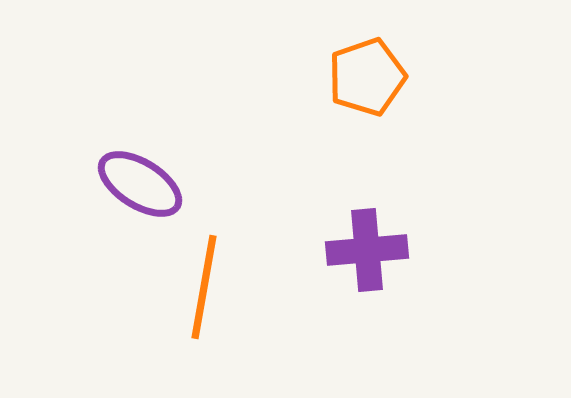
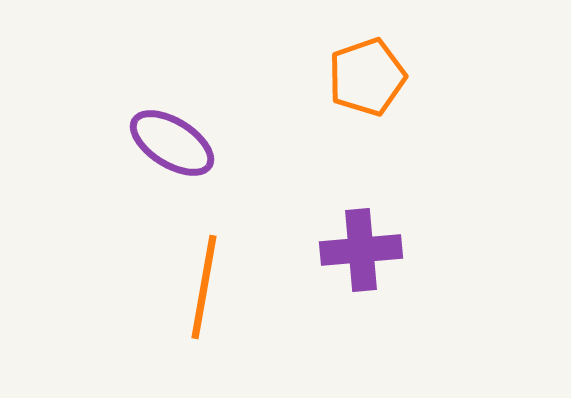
purple ellipse: moved 32 px right, 41 px up
purple cross: moved 6 px left
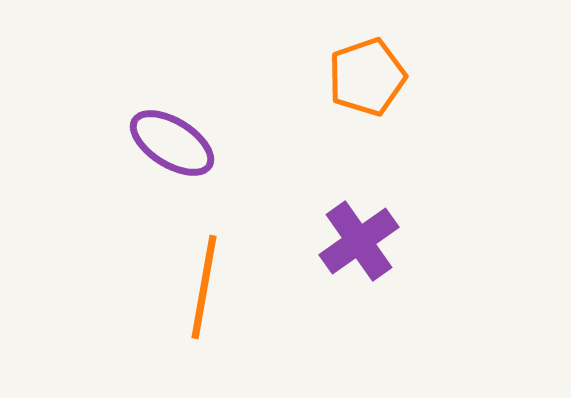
purple cross: moved 2 px left, 9 px up; rotated 30 degrees counterclockwise
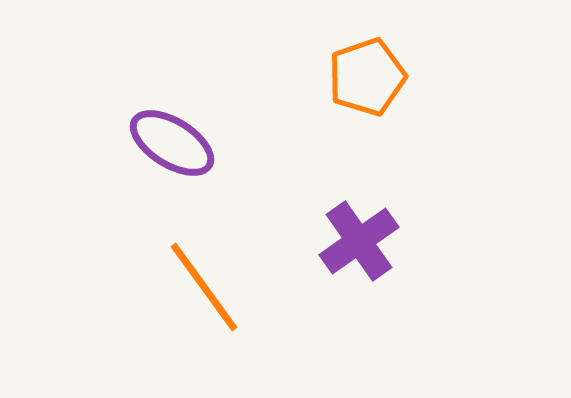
orange line: rotated 46 degrees counterclockwise
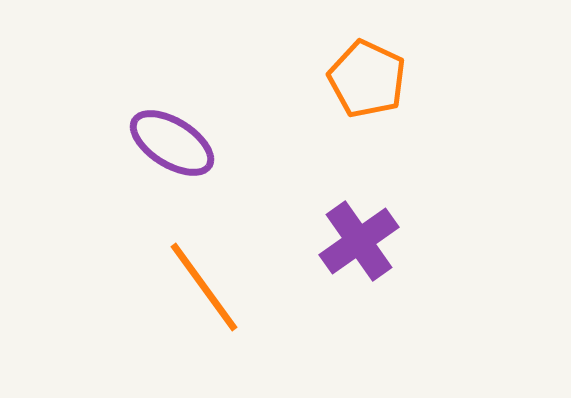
orange pentagon: moved 2 px down; rotated 28 degrees counterclockwise
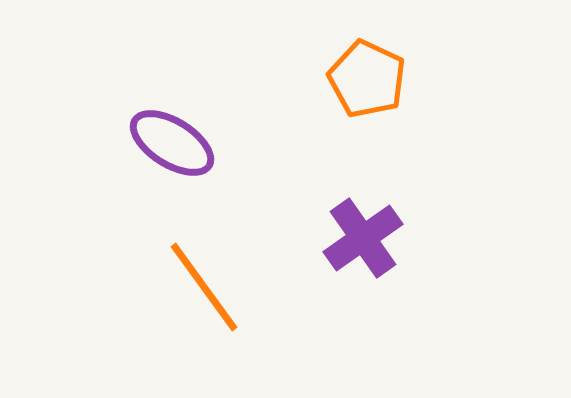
purple cross: moved 4 px right, 3 px up
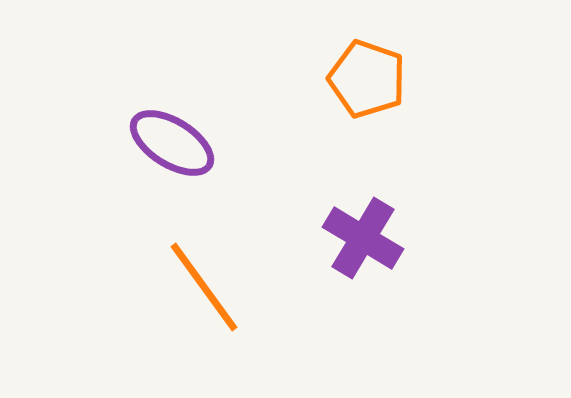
orange pentagon: rotated 6 degrees counterclockwise
purple cross: rotated 24 degrees counterclockwise
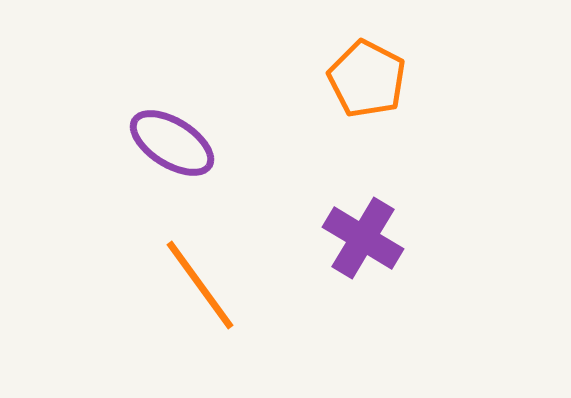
orange pentagon: rotated 8 degrees clockwise
orange line: moved 4 px left, 2 px up
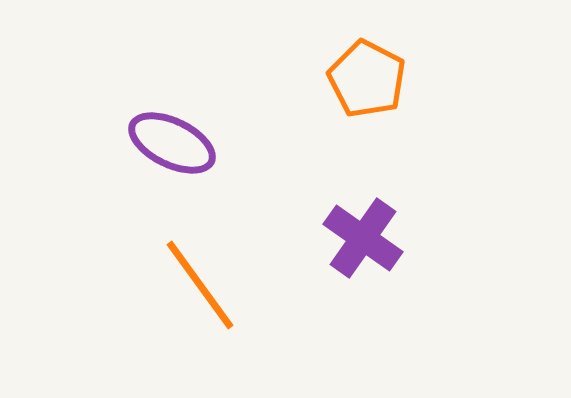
purple ellipse: rotated 6 degrees counterclockwise
purple cross: rotated 4 degrees clockwise
